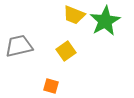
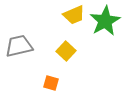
yellow trapezoid: rotated 45 degrees counterclockwise
yellow square: rotated 12 degrees counterclockwise
orange square: moved 3 px up
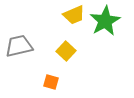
orange square: moved 1 px up
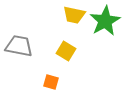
yellow trapezoid: rotated 35 degrees clockwise
gray trapezoid: rotated 24 degrees clockwise
yellow square: rotated 12 degrees counterclockwise
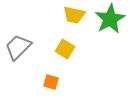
green star: moved 5 px right, 2 px up
gray trapezoid: moved 1 px left, 1 px down; rotated 56 degrees counterclockwise
yellow square: moved 1 px left, 2 px up
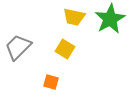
yellow trapezoid: moved 2 px down
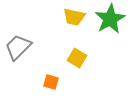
yellow square: moved 12 px right, 9 px down
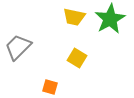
orange square: moved 1 px left, 5 px down
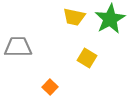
gray trapezoid: rotated 44 degrees clockwise
yellow square: moved 10 px right
orange square: rotated 28 degrees clockwise
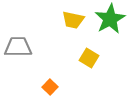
yellow trapezoid: moved 1 px left, 3 px down
yellow square: moved 2 px right
